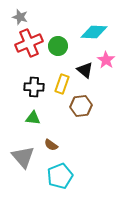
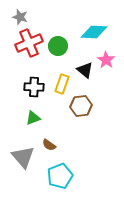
green triangle: rotated 28 degrees counterclockwise
brown semicircle: moved 2 px left
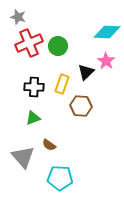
gray star: moved 2 px left
cyan diamond: moved 13 px right
pink star: moved 1 px down
black triangle: moved 1 px right, 2 px down; rotated 36 degrees clockwise
brown hexagon: rotated 10 degrees clockwise
cyan pentagon: moved 2 px down; rotated 25 degrees clockwise
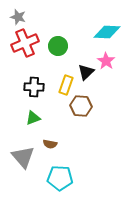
red cross: moved 4 px left
yellow rectangle: moved 4 px right, 1 px down
brown semicircle: moved 1 px right, 1 px up; rotated 24 degrees counterclockwise
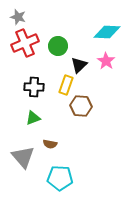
black triangle: moved 7 px left, 7 px up
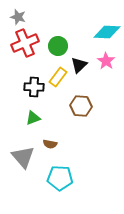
yellow rectangle: moved 8 px left, 8 px up; rotated 18 degrees clockwise
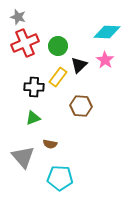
pink star: moved 1 px left, 1 px up
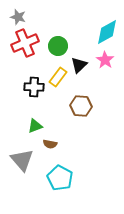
cyan diamond: rotated 32 degrees counterclockwise
green triangle: moved 2 px right, 8 px down
gray triangle: moved 1 px left, 3 px down
cyan pentagon: rotated 25 degrees clockwise
